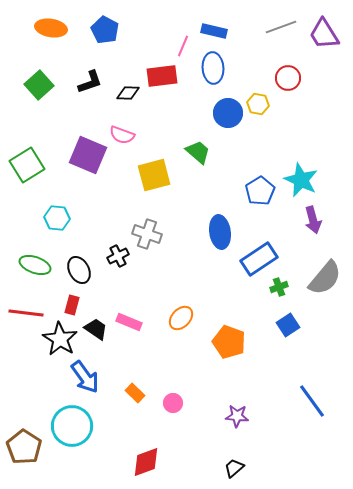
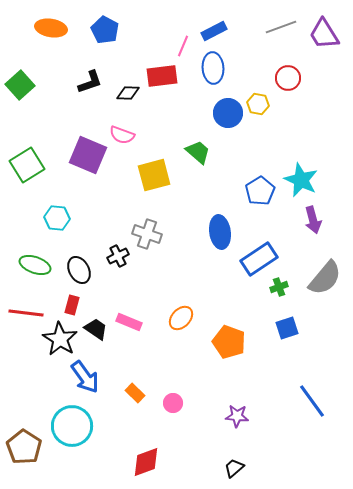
blue rectangle at (214, 31): rotated 40 degrees counterclockwise
green square at (39, 85): moved 19 px left
blue square at (288, 325): moved 1 px left, 3 px down; rotated 15 degrees clockwise
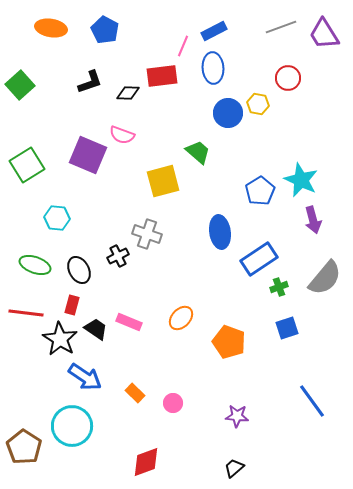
yellow square at (154, 175): moved 9 px right, 6 px down
blue arrow at (85, 377): rotated 20 degrees counterclockwise
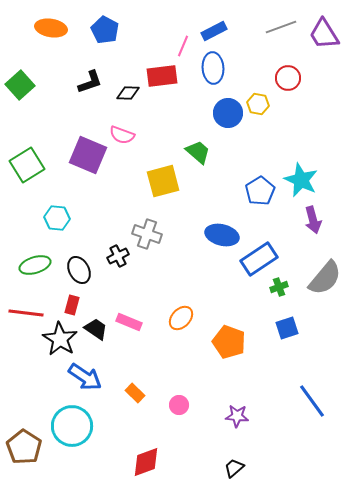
blue ellipse at (220, 232): moved 2 px right, 3 px down; rotated 68 degrees counterclockwise
green ellipse at (35, 265): rotated 36 degrees counterclockwise
pink circle at (173, 403): moved 6 px right, 2 px down
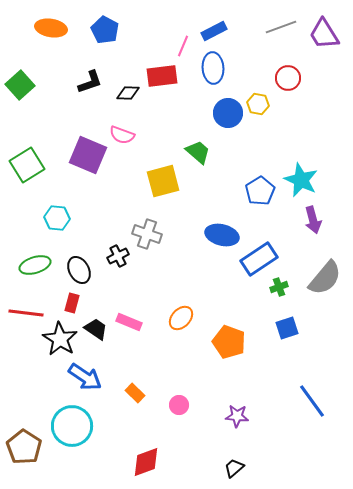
red rectangle at (72, 305): moved 2 px up
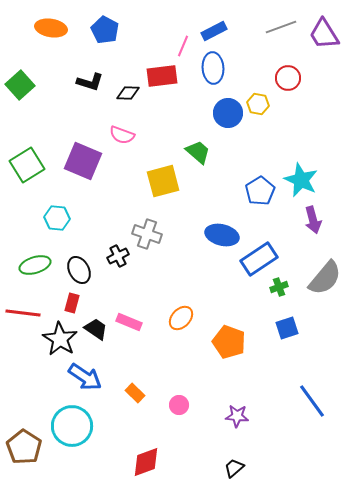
black L-shape at (90, 82): rotated 36 degrees clockwise
purple square at (88, 155): moved 5 px left, 6 px down
red line at (26, 313): moved 3 px left
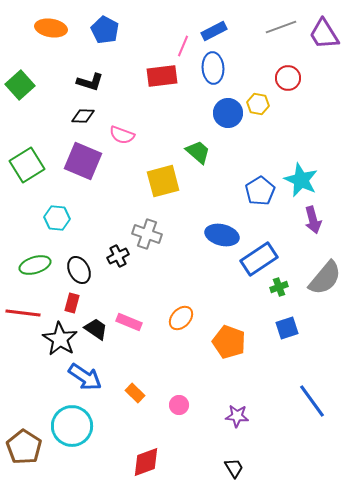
black diamond at (128, 93): moved 45 px left, 23 px down
black trapezoid at (234, 468): rotated 100 degrees clockwise
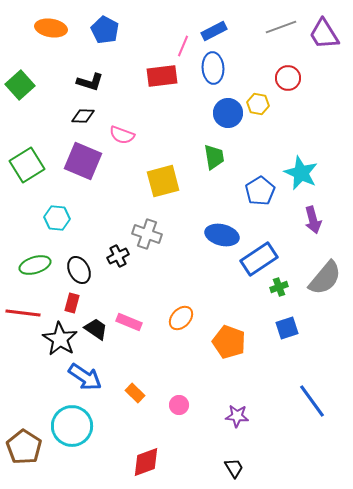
green trapezoid at (198, 152): moved 16 px right, 5 px down; rotated 40 degrees clockwise
cyan star at (301, 180): moved 7 px up
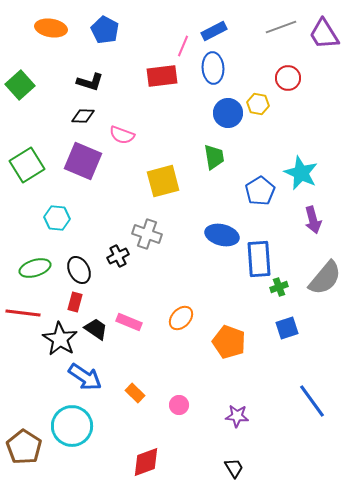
blue rectangle at (259, 259): rotated 60 degrees counterclockwise
green ellipse at (35, 265): moved 3 px down
red rectangle at (72, 303): moved 3 px right, 1 px up
